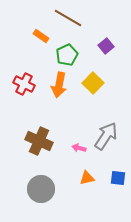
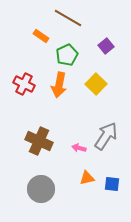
yellow square: moved 3 px right, 1 px down
blue square: moved 6 px left, 6 px down
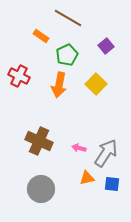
red cross: moved 5 px left, 8 px up
gray arrow: moved 17 px down
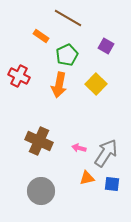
purple square: rotated 21 degrees counterclockwise
gray circle: moved 2 px down
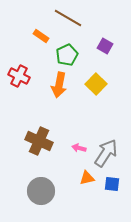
purple square: moved 1 px left
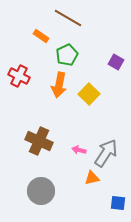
purple square: moved 11 px right, 16 px down
yellow square: moved 7 px left, 10 px down
pink arrow: moved 2 px down
orange triangle: moved 5 px right
blue square: moved 6 px right, 19 px down
